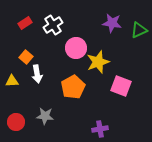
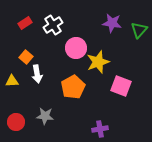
green triangle: rotated 24 degrees counterclockwise
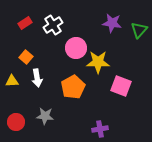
yellow star: rotated 20 degrees clockwise
white arrow: moved 4 px down
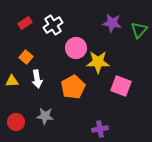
white arrow: moved 1 px down
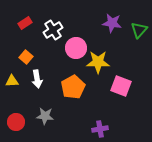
white cross: moved 5 px down
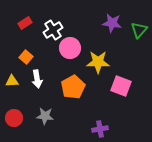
pink circle: moved 6 px left
red circle: moved 2 px left, 4 px up
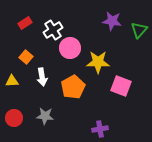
purple star: moved 2 px up
white arrow: moved 5 px right, 2 px up
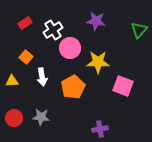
purple star: moved 16 px left
pink square: moved 2 px right
gray star: moved 4 px left, 1 px down
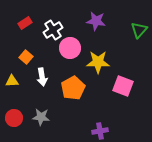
orange pentagon: moved 1 px down
purple cross: moved 2 px down
